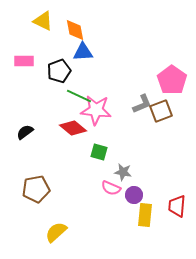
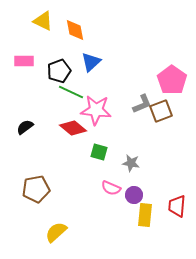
blue triangle: moved 8 px right, 10 px down; rotated 40 degrees counterclockwise
green line: moved 8 px left, 4 px up
black semicircle: moved 5 px up
gray star: moved 8 px right, 9 px up
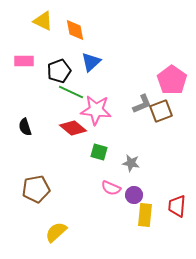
black semicircle: rotated 72 degrees counterclockwise
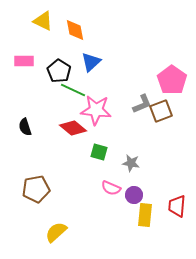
black pentagon: rotated 20 degrees counterclockwise
green line: moved 2 px right, 2 px up
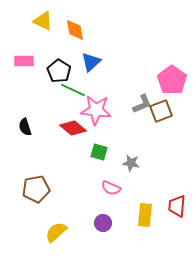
purple circle: moved 31 px left, 28 px down
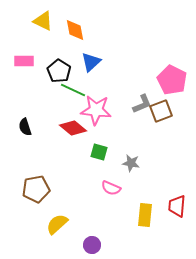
pink pentagon: rotated 8 degrees counterclockwise
purple circle: moved 11 px left, 22 px down
yellow semicircle: moved 1 px right, 8 px up
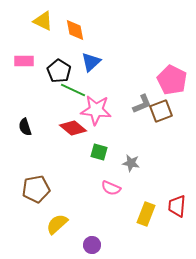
yellow rectangle: moved 1 px right, 1 px up; rotated 15 degrees clockwise
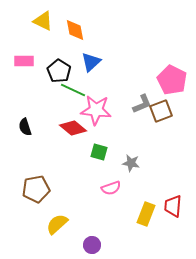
pink semicircle: rotated 42 degrees counterclockwise
red trapezoid: moved 4 px left
